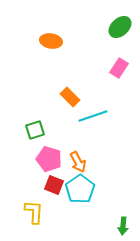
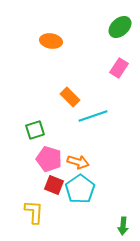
orange arrow: rotated 45 degrees counterclockwise
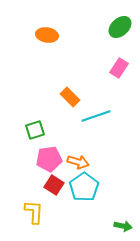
orange ellipse: moved 4 px left, 6 px up
cyan line: moved 3 px right
pink pentagon: rotated 25 degrees counterclockwise
red square: rotated 12 degrees clockwise
cyan pentagon: moved 4 px right, 2 px up
green arrow: rotated 84 degrees counterclockwise
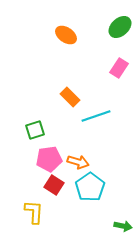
orange ellipse: moved 19 px right; rotated 25 degrees clockwise
cyan pentagon: moved 6 px right
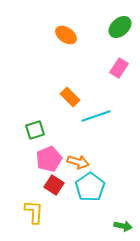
pink pentagon: rotated 15 degrees counterclockwise
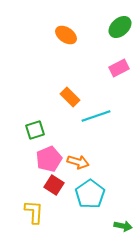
pink rectangle: rotated 30 degrees clockwise
cyan pentagon: moved 7 px down
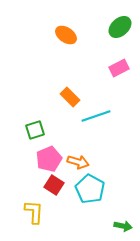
cyan pentagon: moved 5 px up; rotated 8 degrees counterclockwise
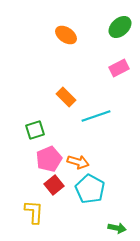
orange rectangle: moved 4 px left
red square: rotated 18 degrees clockwise
green arrow: moved 6 px left, 2 px down
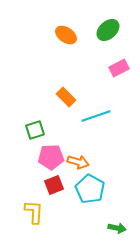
green ellipse: moved 12 px left, 3 px down
pink pentagon: moved 2 px right, 2 px up; rotated 20 degrees clockwise
red square: rotated 18 degrees clockwise
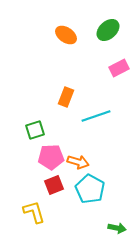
orange rectangle: rotated 66 degrees clockwise
yellow L-shape: rotated 20 degrees counterclockwise
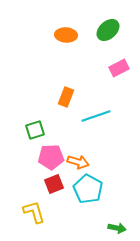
orange ellipse: rotated 30 degrees counterclockwise
red square: moved 1 px up
cyan pentagon: moved 2 px left
